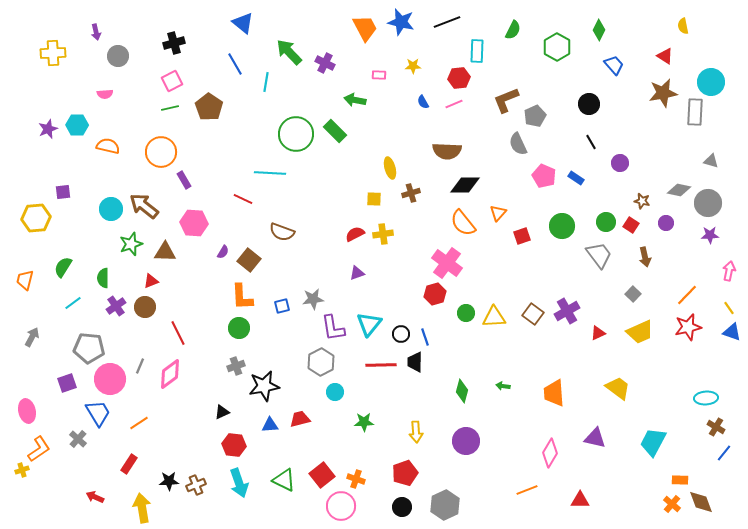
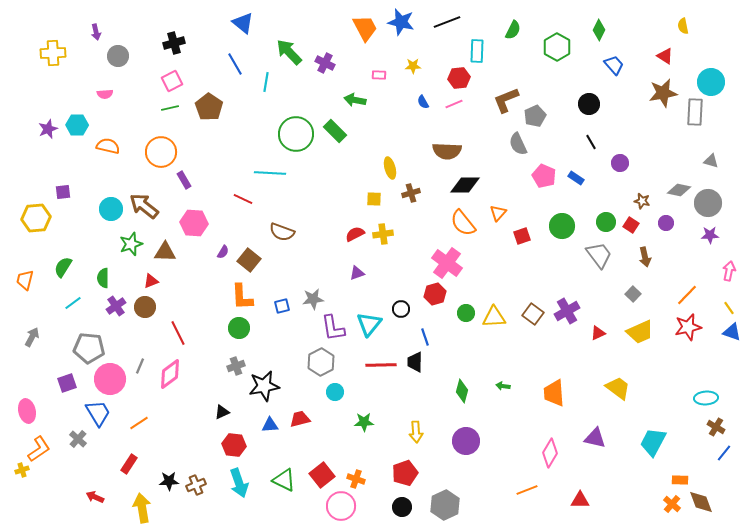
black circle at (401, 334): moved 25 px up
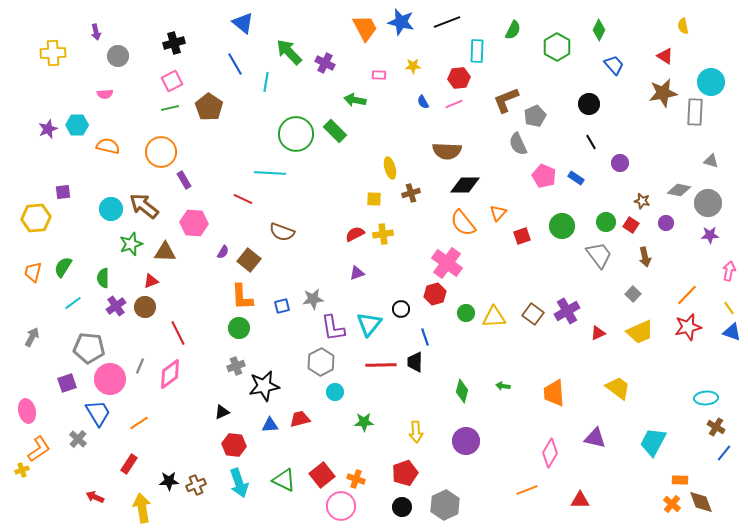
orange trapezoid at (25, 280): moved 8 px right, 8 px up
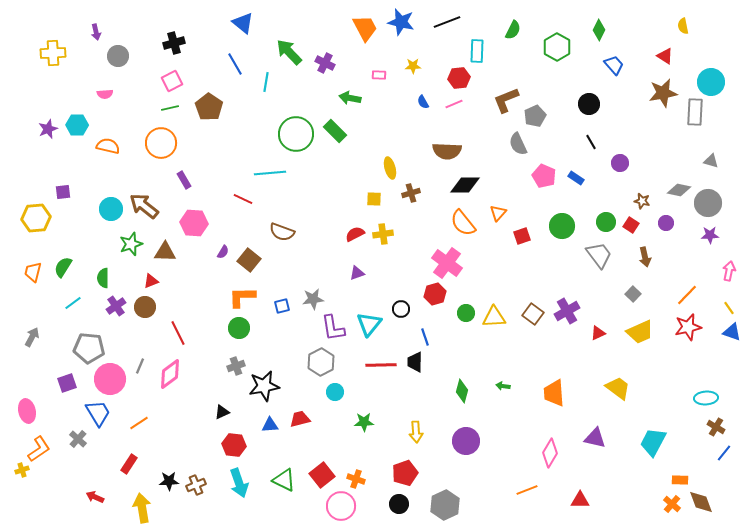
green arrow at (355, 100): moved 5 px left, 2 px up
orange circle at (161, 152): moved 9 px up
cyan line at (270, 173): rotated 8 degrees counterclockwise
orange L-shape at (242, 297): rotated 92 degrees clockwise
black circle at (402, 507): moved 3 px left, 3 px up
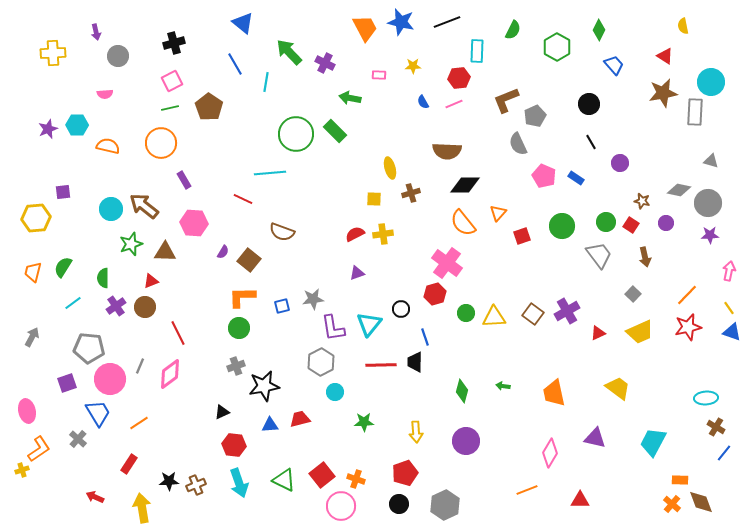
orange trapezoid at (554, 393): rotated 8 degrees counterclockwise
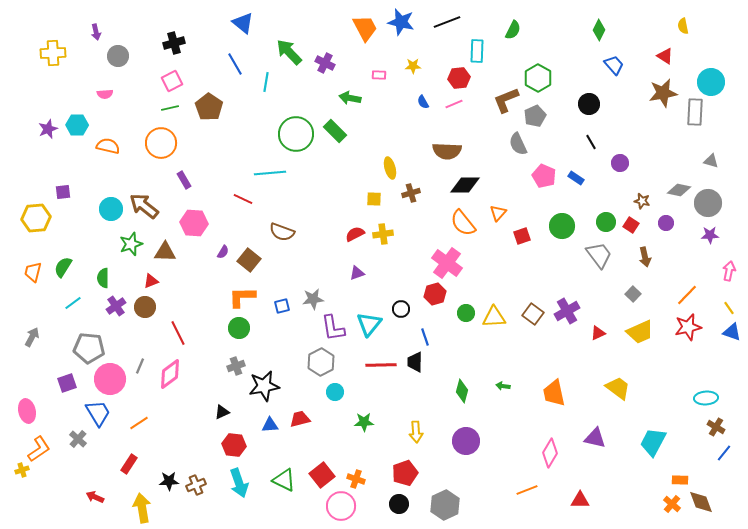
green hexagon at (557, 47): moved 19 px left, 31 px down
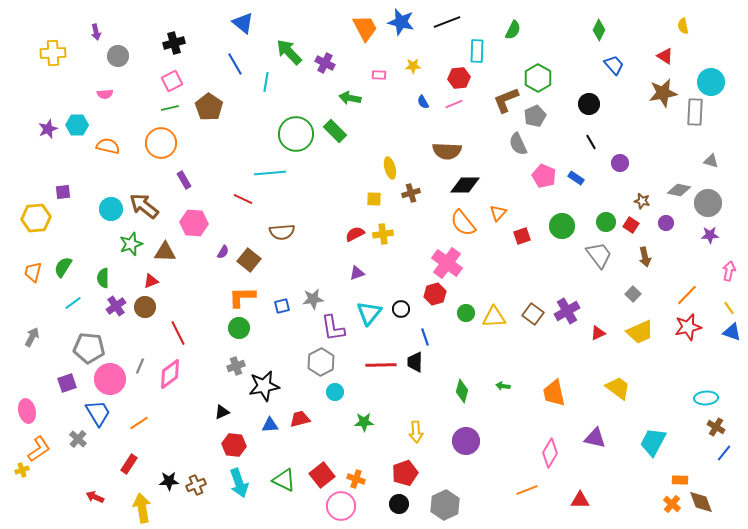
brown semicircle at (282, 232): rotated 25 degrees counterclockwise
cyan triangle at (369, 324): moved 11 px up
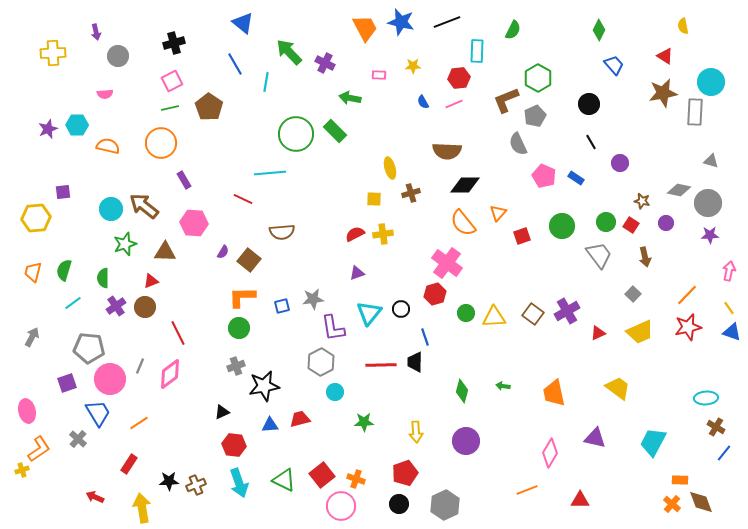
green star at (131, 244): moved 6 px left
green semicircle at (63, 267): moved 1 px right, 3 px down; rotated 15 degrees counterclockwise
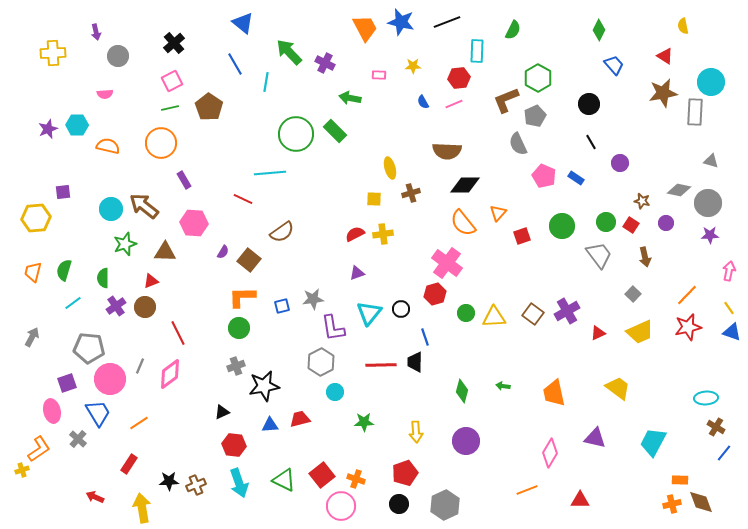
black cross at (174, 43): rotated 25 degrees counterclockwise
brown semicircle at (282, 232): rotated 30 degrees counterclockwise
pink ellipse at (27, 411): moved 25 px right
orange cross at (672, 504): rotated 36 degrees clockwise
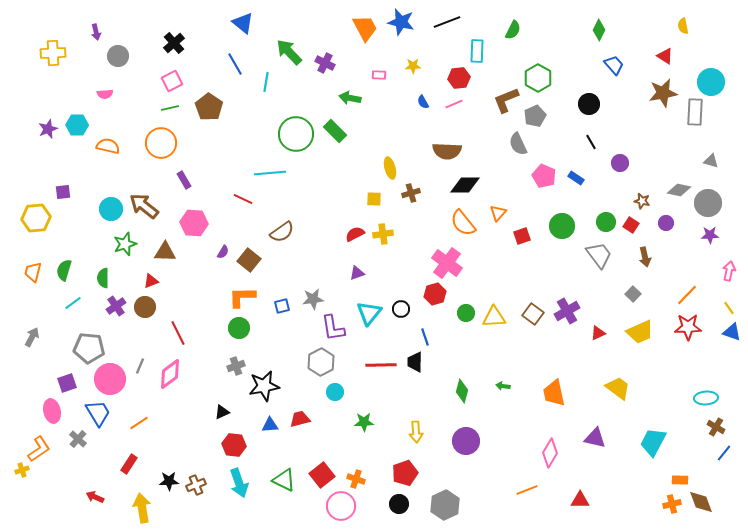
red star at (688, 327): rotated 12 degrees clockwise
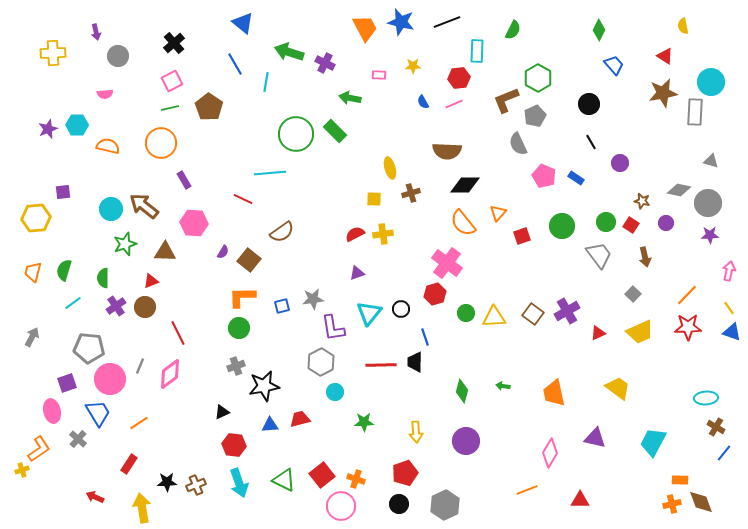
green arrow at (289, 52): rotated 28 degrees counterclockwise
black star at (169, 481): moved 2 px left, 1 px down
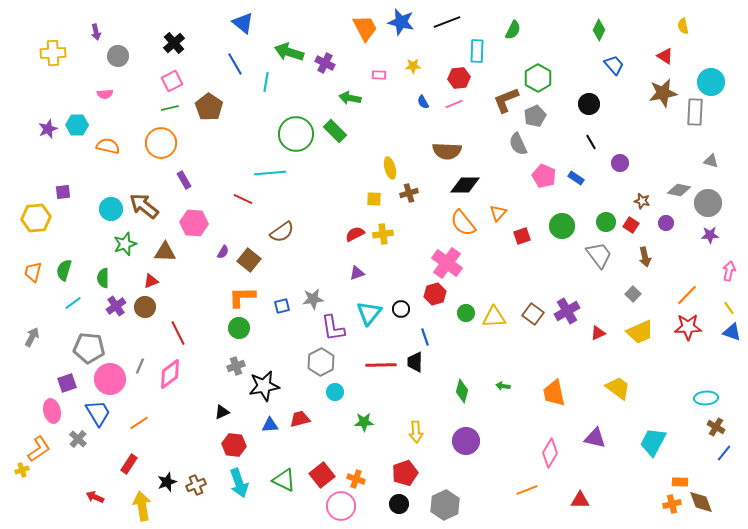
brown cross at (411, 193): moved 2 px left
orange rectangle at (680, 480): moved 2 px down
black star at (167, 482): rotated 18 degrees counterclockwise
yellow arrow at (142, 508): moved 2 px up
